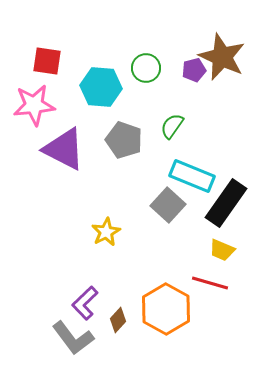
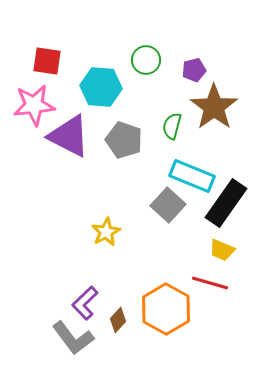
brown star: moved 8 px left, 50 px down; rotated 12 degrees clockwise
green circle: moved 8 px up
green semicircle: rotated 20 degrees counterclockwise
purple triangle: moved 5 px right, 13 px up
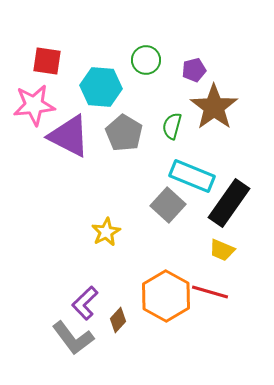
gray pentagon: moved 7 px up; rotated 12 degrees clockwise
black rectangle: moved 3 px right
red line: moved 9 px down
orange hexagon: moved 13 px up
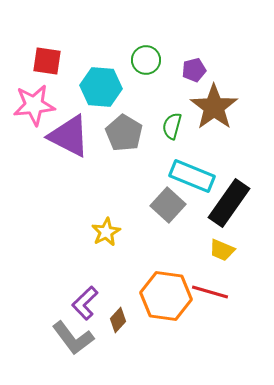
orange hexagon: rotated 21 degrees counterclockwise
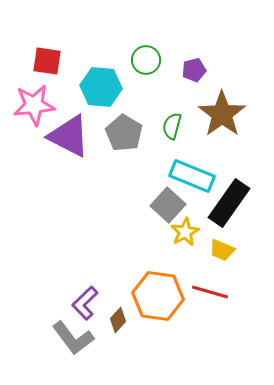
brown star: moved 8 px right, 7 px down
yellow star: moved 79 px right
orange hexagon: moved 8 px left
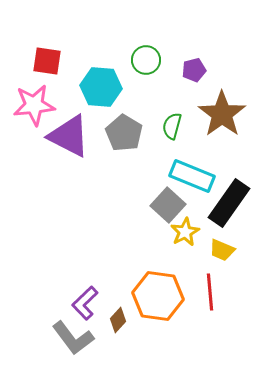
red line: rotated 69 degrees clockwise
